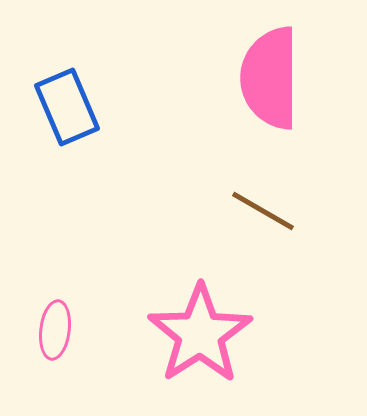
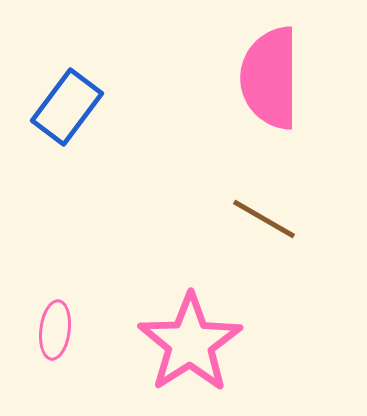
blue rectangle: rotated 60 degrees clockwise
brown line: moved 1 px right, 8 px down
pink star: moved 10 px left, 9 px down
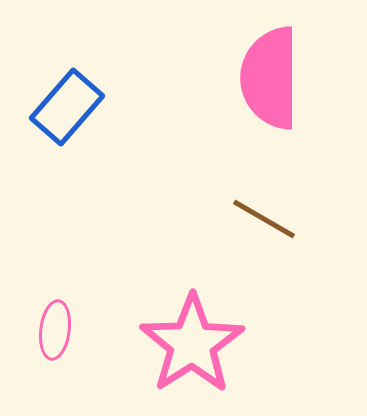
blue rectangle: rotated 4 degrees clockwise
pink star: moved 2 px right, 1 px down
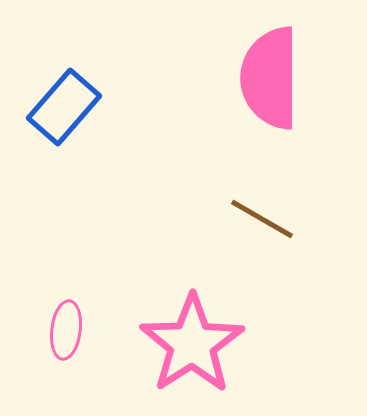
blue rectangle: moved 3 px left
brown line: moved 2 px left
pink ellipse: moved 11 px right
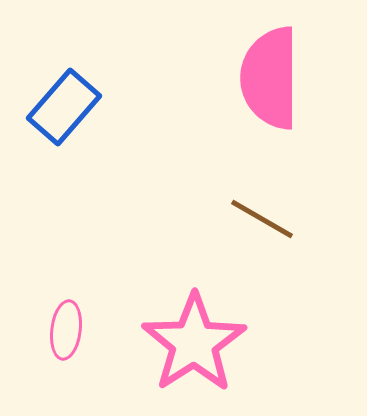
pink star: moved 2 px right, 1 px up
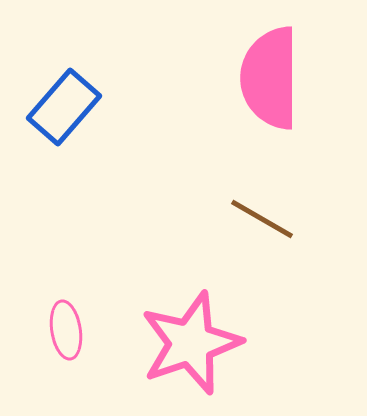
pink ellipse: rotated 16 degrees counterclockwise
pink star: moved 3 px left; rotated 14 degrees clockwise
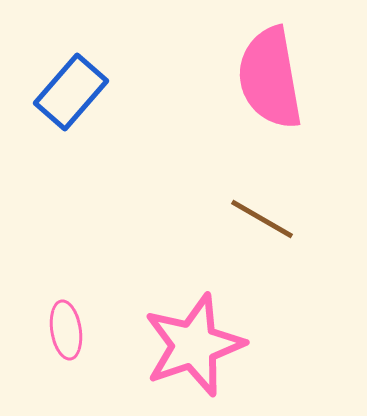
pink semicircle: rotated 10 degrees counterclockwise
blue rectangle: moved 7 px right, 15 px up
pink star: moved 3 px right, 2 px down
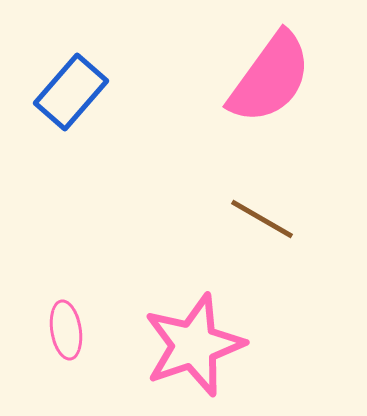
pink semicircle: rotated 134 degrees counterclockwise
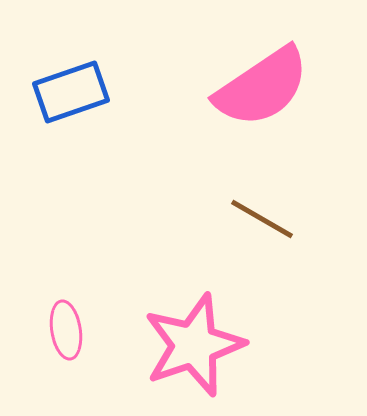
pink semicircle: moved 8 px left, 9 px down; rotated 20 degrees clockwise
blue rectangle: rotated 30 degrees clockwise
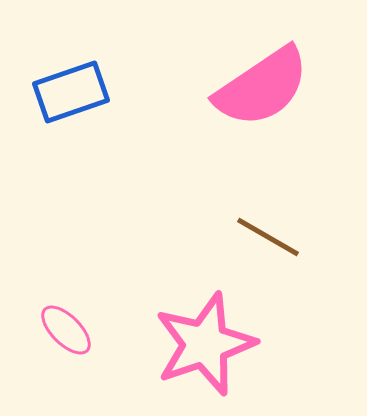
brown line: moved 6 px right, 18 px down
pink ellipse: rotated 36 degrees counterclockwise
pink star: moved 11 px right, 1 px up
